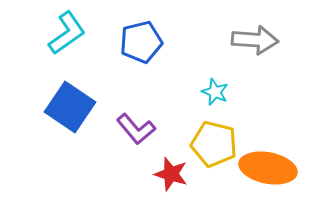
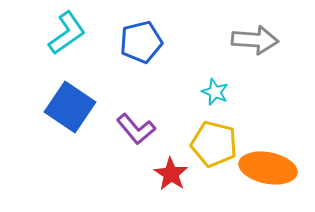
red star: rotated 16 degrees clockwise
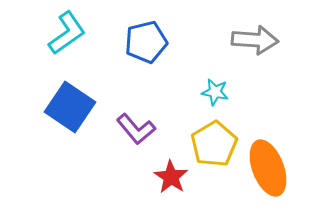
blue pentagon: moved 5 px right
cyan star: rotated 12 degrees counterclockwise
yellow pentagon: rotated 27 degrees clockwise
orange ellipse: rotated 58 degrees clockwise
red star: moved 3 px down
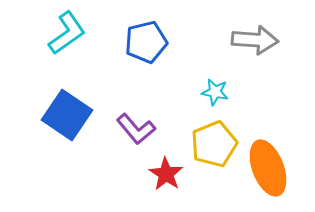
blue square: moved 3 px left, 8 px down
yellow pentagon: rotated 9 degrees clockwise
red star: moved 5 px left, 3 px up
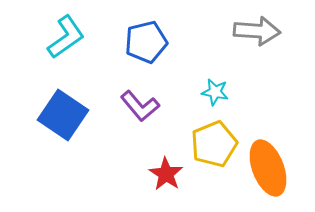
cyan L-shape: moved 1 px left, 4 px down
gray arrow: moved 2 px right, 9 px up
blue square: moved 4 px left
purple L-shape: moved 4 px right, 23 px up
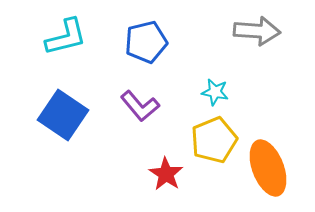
cyan L-shape: rotated 21 degrees clockwise
yellow pentagon: moved 4 px up
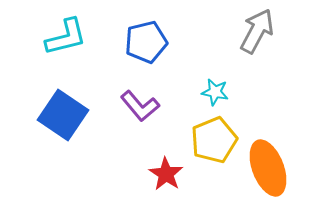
gray arrow: rotated 66 degrees counterclockwise
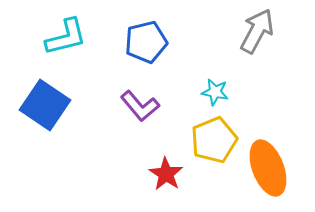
blue square: moved 18 px left, 10 px up
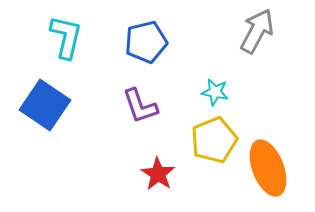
cyan L-shape: rotated 63 degrees counterclockwise
purple L-shape: rotated 21 degrees clockwise
red star: moved 8 px left
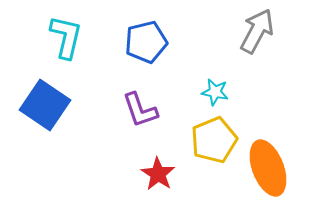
purple L-shape: moved 4 px down
